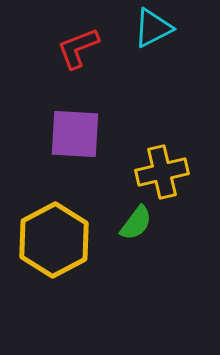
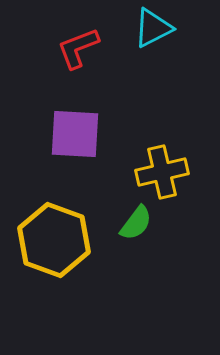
yellow hexagon: rotated 12 degrees counterclockwise
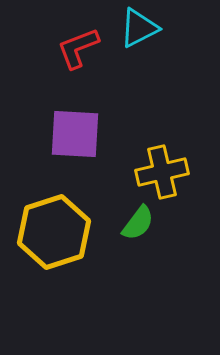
cyan triangle: moved 14 px left
green semicircle: moved 2 px right
yellow hexagon: moved 8 px up; rotated 22 degrees clockwise
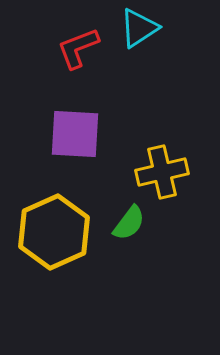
cyan triangle: rotated 6 degrees counterclockwise
green semicircle: moved 9 px left
yellow hexagon: rotated 6 degrees counterclockwise
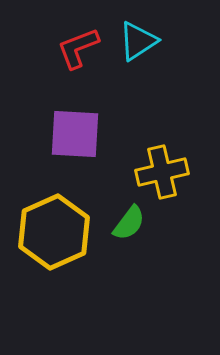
cyan triangle: moved 1 px left, 13 px down
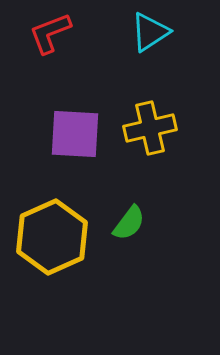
cyan triangle: moved 12 px right, 9 px up
red L-shape: moved 28 px left, 15 px up
yellow cross: moved 12 px left, 44 px up
yellow hexagon: moved 2 px left, 5 px down
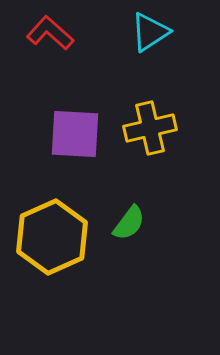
red L-shape: rotated 63 degrees clockwise
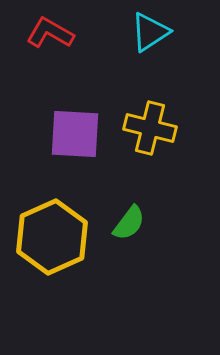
red L-shape: rotated 12 degrees counterclockwise
yellow cross: rotated 27 degrees clockwise
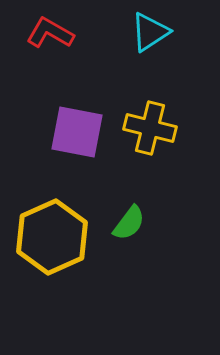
purple square: moved 2 px right, 2 px up; rotated 8 degrees clockwise
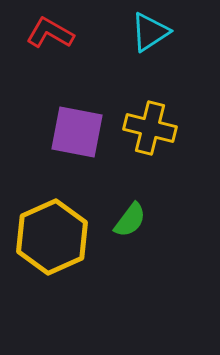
green semicircle: moved 1 px right, 3 px up
